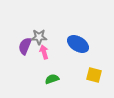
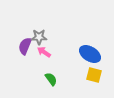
blue ellipse: moved 12 px right, 10 px down
pink arrow: rotated 40 degrees counterclockwise
green semicircle: moved 1 px left; rotated 72 degrees clockwise
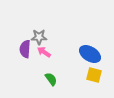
purple semicircle: moved 3 px down; rotated 18 degrees counterclockwise
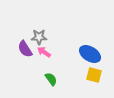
purple semicircle: rotated 36 degrees counterclockwise
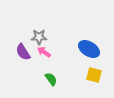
purple semicircle: moved 2 px left, 3 px down
blue ellipse: moved 1 px left, 5 px up
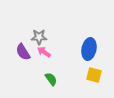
blue ellipse: rotated 70 degrees clockwise
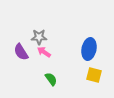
purple semicircle: moved 2 px left
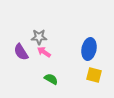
green semicircle: rotated 24 degrees counterclockwise
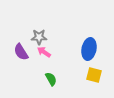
green semicircle: rotated 32 degrees clockwise
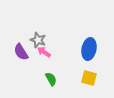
gray star: moved 1 px left, 3 px down; rotated 21 degrees clockwise
yellow square: moved 5 px left, 3 px down
